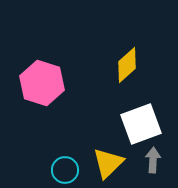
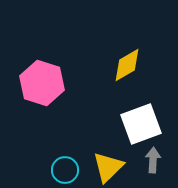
yellow diamond: rotated 12 degrees clockwise
yellow triangle: moved 4 px down
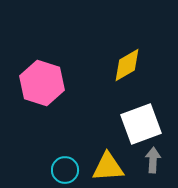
yellow triangle: rotated 40 degrees clockwise
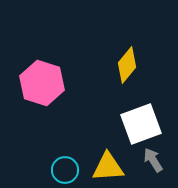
yellow diamond: rotated 21 degrees counterclockwise
gray arrow: rotated 35 degrees counterclockwise
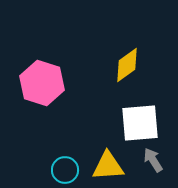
yellow diamond: rotated 15 degrees clockwise
white square: moved 1 px left, 1 px up; rotated 15 degrees clockwise
yellow triangle: moved 1 px up
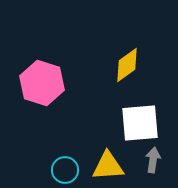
gray arrow: rotated 40 degrees clockwise
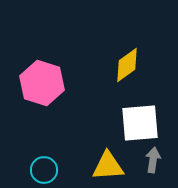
cyan circle: moved 21 px left
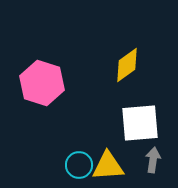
cyan circle: moved 35 px right, 5 px up
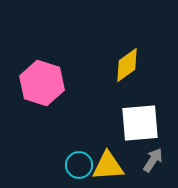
gray arrow: rotated 25 degrees clockwise
